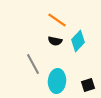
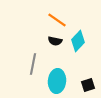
gray line: rotated 40 degrees clockwise
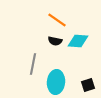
cyan diamond: rotated 50 degrees clockwise
cyan ellipse: moved 1 px left, 1 px down
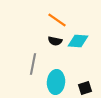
black square: moved 3 px left, 3 px down
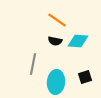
black square: moved 11 px up
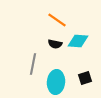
black semicircle: moved 3 px down
black square: moved 1 px down
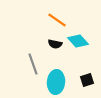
cyan diamond: rotated 45 degrees clockwise
gray line: rotated 30 degrees counterclockwise
black square: moved 2 px right, 2 px down
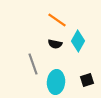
cyan diamond: rotated 70 degrees clockwise
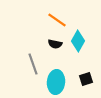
black square: moved 1 px left, 1 px up
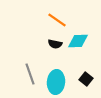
cyan diamond: rotated 60 degrees clockwise
gray line: moved 3 px left, 10 px down
black square: rotated 32 degrees counterclockwise
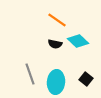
cyan diamond: rotated 45 degrees clockwise
